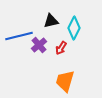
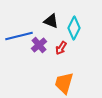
black triangle: rotated 35 degrees clockwise
orange trapezoid: moved 1 px left, 2 px down
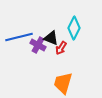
black triangle: moved 17 px down
blue line: moved 1 px down
purple cross: moved 1 px left; rotated 21 degrees counterclockwise
orange trapezoid: moved 1 px left
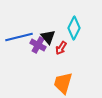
black triangle: moved 3 px left, 1 px up; rotated 28 degrees clockwise
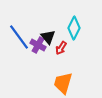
blue line: rotated 68 degrees clockwise
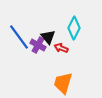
red arrow: rotated 80 degrees clockwise
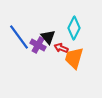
orange trapezoid: moved 11 px right, 25 px up
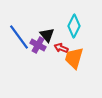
cyan diamond: moved 2 px up
black triangle: moved 1 px left, 2 px up
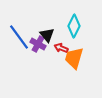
purple cross: moved 1 px up
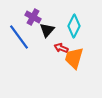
black triangle: moved 5 px up; rotated 21 degrees clockwise
purple cross: moved 5 px left, 27 px up
